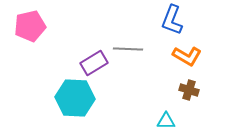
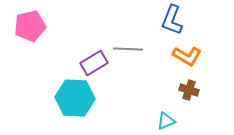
cyan triangle: rotated 24 degrees counterclockwise
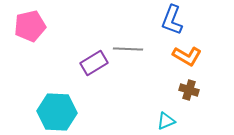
cyan hexagon: moved 18 px left, 14 px down
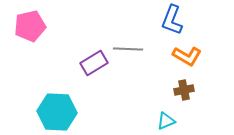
brown cross: moved 5 px left; rotated 30 degrees counterclockwise
